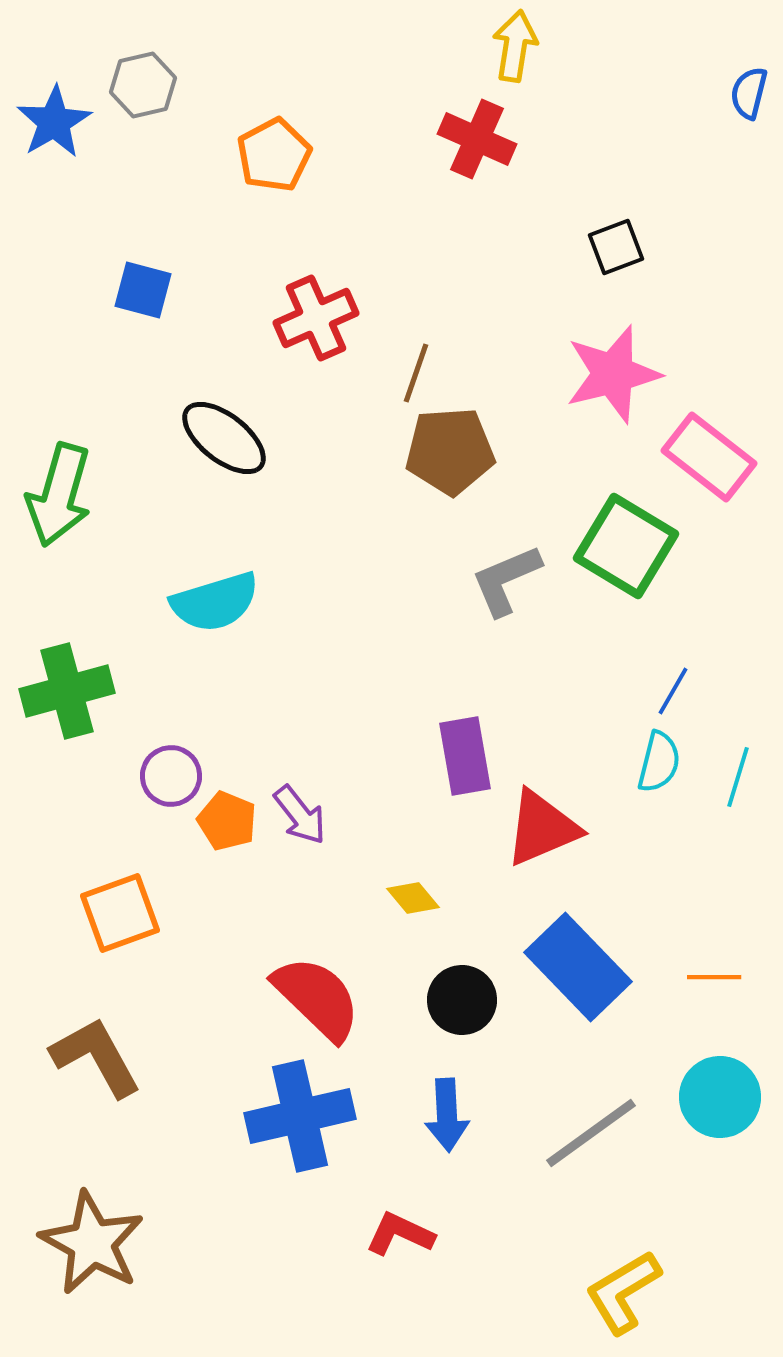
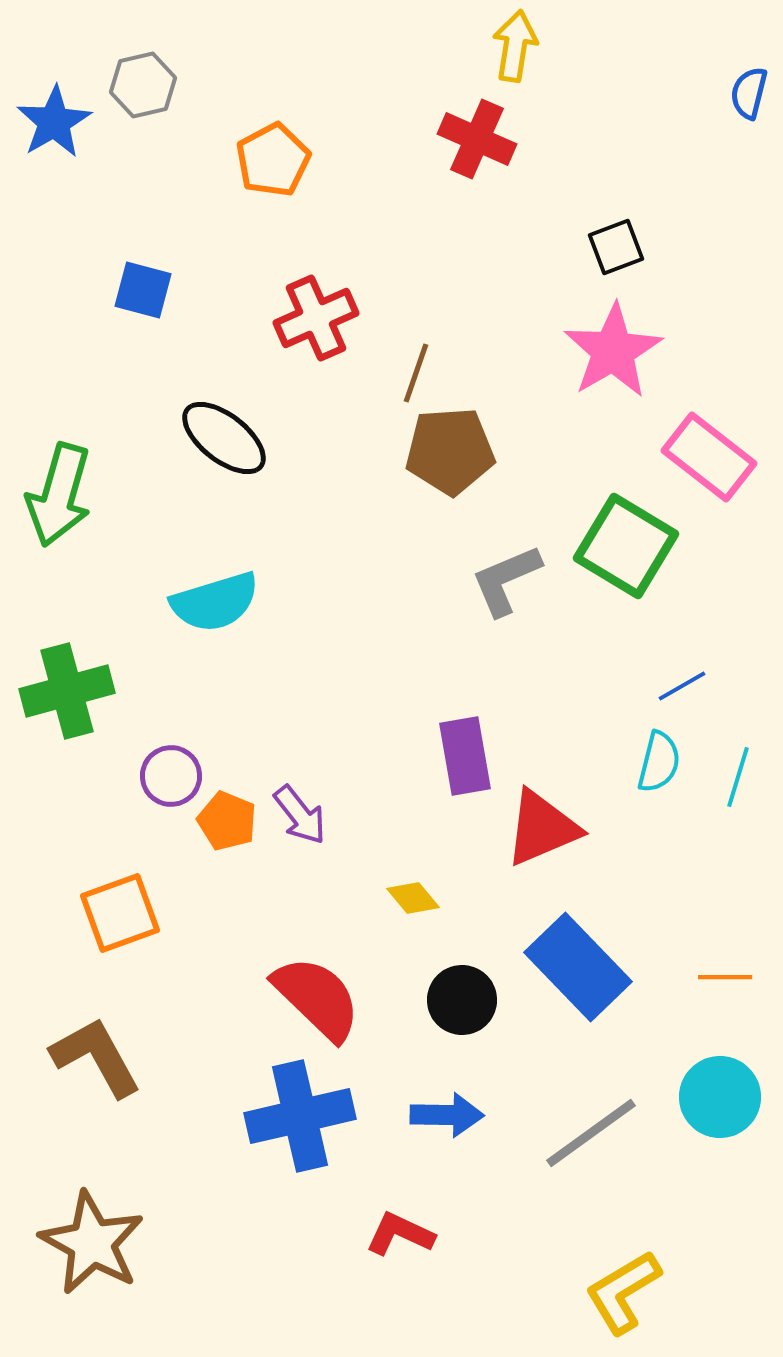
orange pentagon at (274, 155): moved 1 px left, 5 px down
pink star at (613, 374): moved 23 px up; rotated 16 degrees counterclockwise
blue line at (673, 691): moved 9 px right, 5 px up; rotated 30 degrees clockwise
orange line at (714, 977): moved 11 px right
blue arrow at (447, 1115): rotated 86 degrees counterclockwise
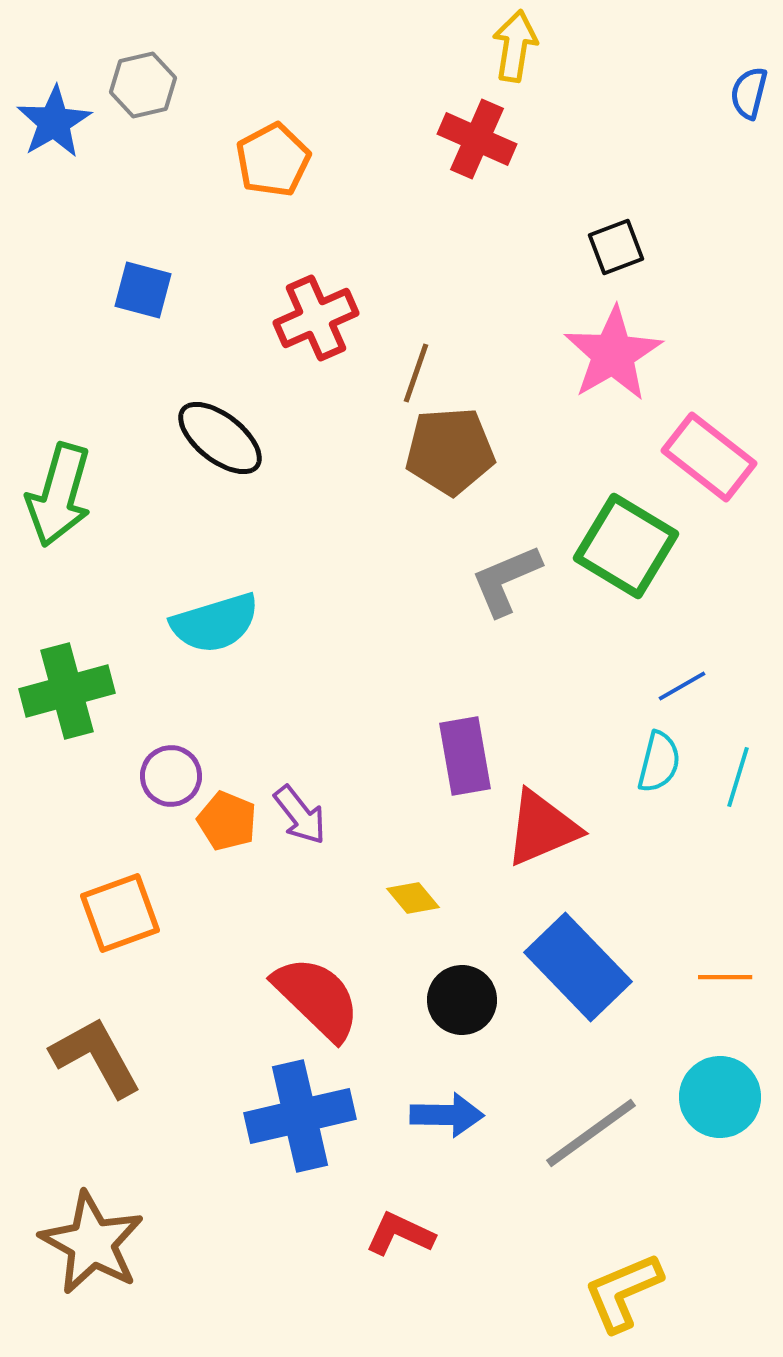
pink star at (613, 351): moved 3 px down
black ellipse at (224, 438): moved 4 px left
cyan semicircle at (215, 602): moved 21 px down
yellow L-shape at (623, 1292): rotated 8 degrees clockwise
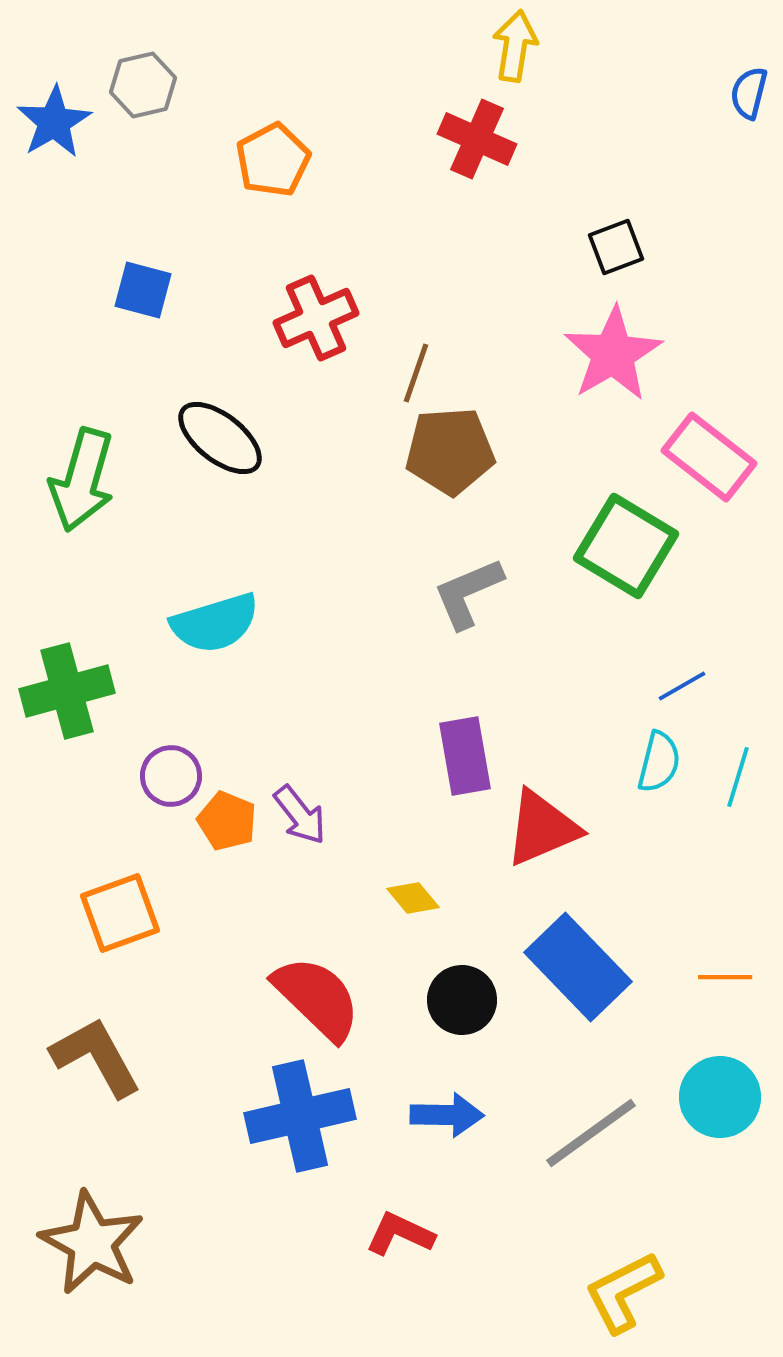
green arrow at (59, 495): moved 23 px right, 15 px up
gray L-shape at (506, 580): moved 38 px left, 13 px down
yellow L-shape at (623, 1292): rotated 4 degrees counterclockwise
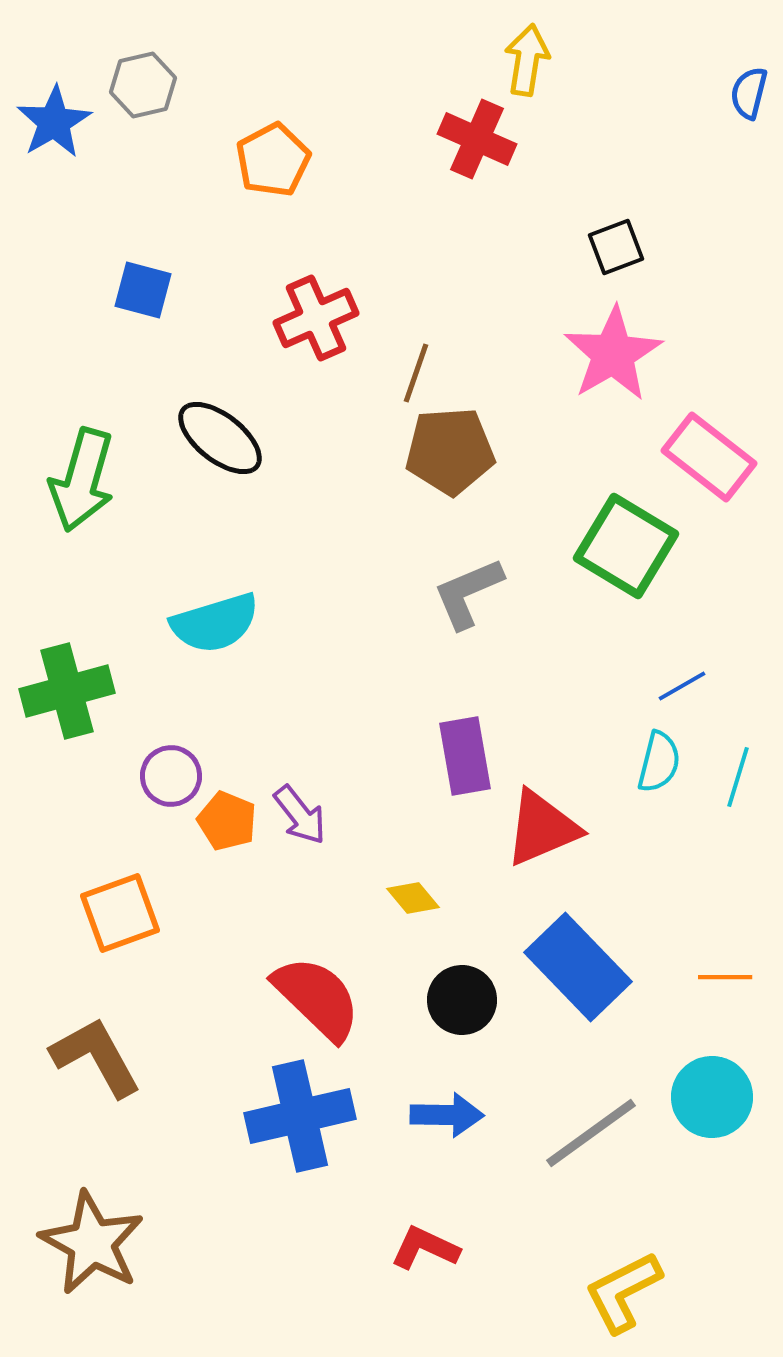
yellow arrow at (515, 46): moved 12 px right, 14 px down
cyan circle at (720, 1097): moved 8 px left
red L-shape at (400, 1234): moved 25 px right, 14 px down
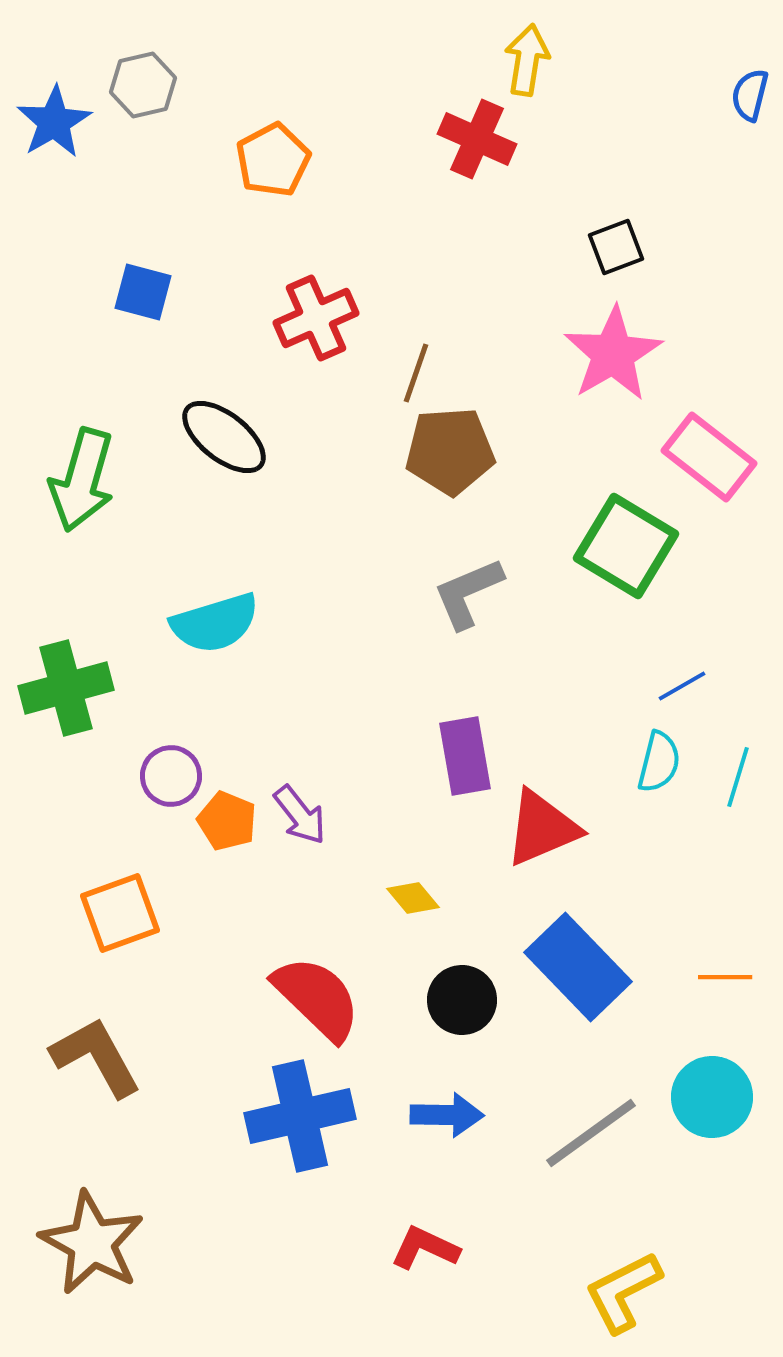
blue semicircle at (749, 93): moved 1 px right, 2 px down
blue square at (143, 290): moved 2 px down
black ellipse at (220, 438): moved 4 px right, 1 px up
green cross at (67, 691): moved 1 px left, 3 px up
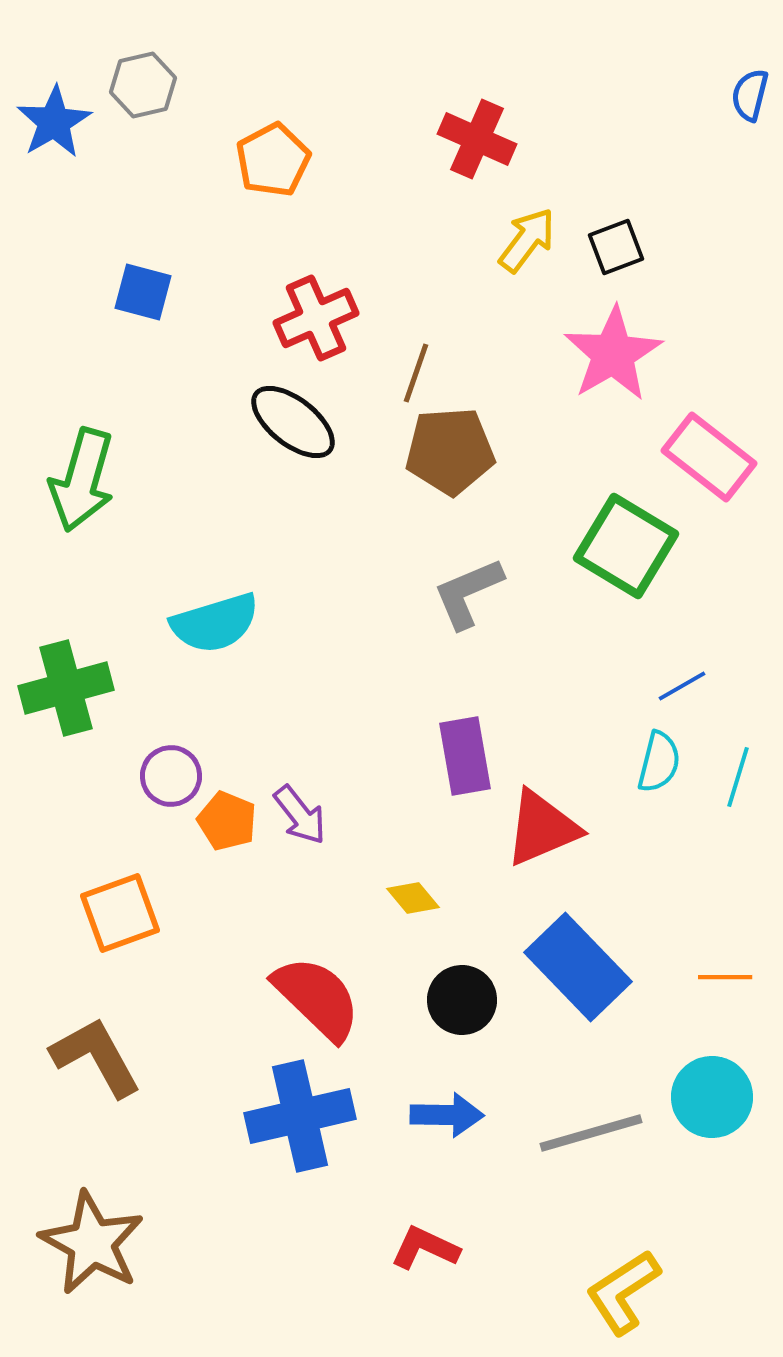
yellow arrow at (527, 60): moved 180 px down; rotated 28 degrees clockwise
black ellipse at (224, 437): moved 69 px right, 15 px up
gray line at (591, 1133): rotated 20 degrees clockwise
yellow L-shape at (623, 1292): rotated 6 degrees counterclockwise
